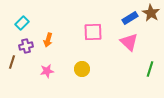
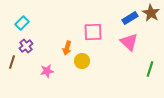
orange arrow: moved 19 px right, 8 px down
purple cross: rotated 24 degrees counterclockwise
yellow circle: moved 8 px up
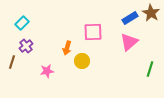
pink triangle: rotated 36 degrees clockwise
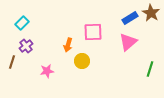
pink triangle: moved 1 px left
orange arrow: moved 1 px right, 3 px up
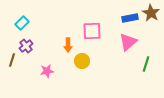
blue rectangle: rotated 21 degrees clockwise
pink square: moved 1 px left, 1 px up
orange arrow: rotated 16 degrees counterclockwise
brown line: moved 2 px up
green line: moved 4 px left, 5 px up
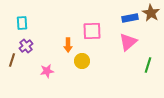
cyan rectangle: rotated 48 degrees counterclockwise
green line: moved 2 px right, 1 px down
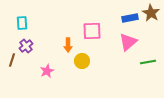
green line: moved 3 px up; rotated 63 degrees clockwise
pink star: rotated 16 degrees counterclockwise
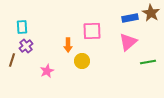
cyan rectangle: moved 4 px down
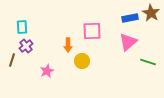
green line: rotated 28 degrees clockwise
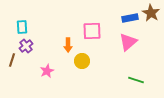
green line: moved 12 px left, 18 px down
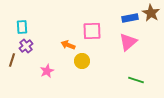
orange arrow: rotated 112 degrees clockwise
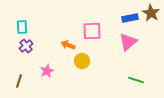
brown line: moved 7 px right, 21 px down
